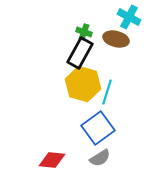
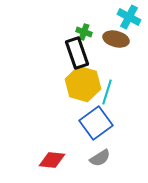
black rectangle: moved 3 px left; rotated 48 degrees counterclockwise
blue square: moved 2 px left, 5 px up
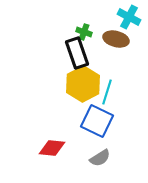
yellow hexagon: rotated 16 degrees clockwise
blue square: moved 1 px right, 2 px up; rotated 28 degrees counterclockwise
red diamond: moved 12 px up
